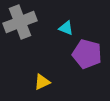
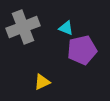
gray cross: moved 3 px right, 5 px down
purple pentagon: moved 5 px left, 4 px up; rotated 28 degrees counterclockwise
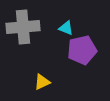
gray cross: rotated 16 degrees clockwise
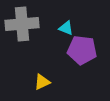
gray cross: moved 1 px left, 3 px up
purple pentagon: rotated 20 degrees clockwise
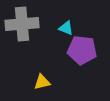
yellow triangle: rotated 12 degrees clockwise
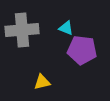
gray cross: moved 6 px down
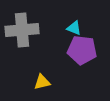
cyan triangle: moved 8 px right
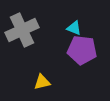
gray cross: rotated 20 degrees counterclockwise
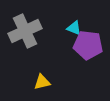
gray cross: moved 3 px right, 1 px down
purple pentagon: moved 6 px right, 5 px up
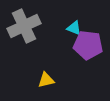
gray cross: moved 1 px left, 5 px up
yellow triangle: moved 4 px right, 2 px up
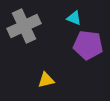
cyan triangle: moved 10 px up
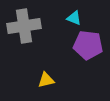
gray cross: rotated 16 degrees clockwise
